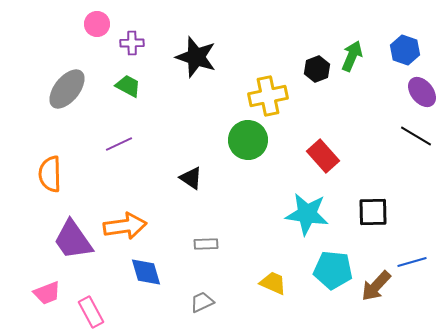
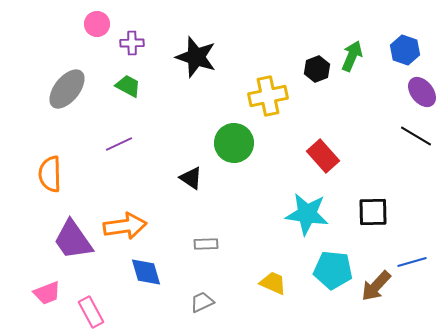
green circle: moved 14 px left, 3 px down
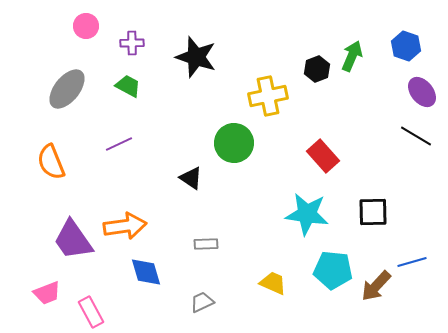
pink circle: moved 11 px left, 2 px down
blue hexagon: moved 1 px right, 4 px up
orange semicircle: moved 1 px right, 12 px up; rotated 21 degrees counterclockwise
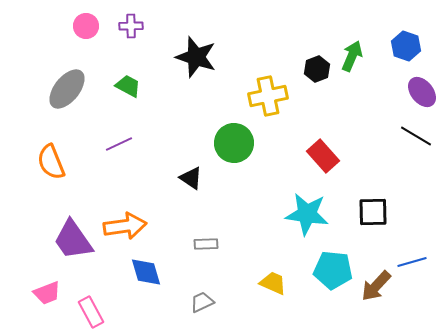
purple cross: moved 1 px left, 17 px up
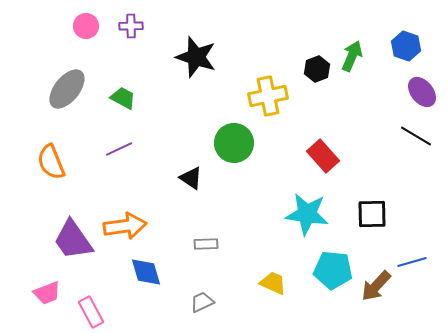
green trapezoid: moved 5 px left, 12 px down
purple line: moved 5 px down
black square: moved 1 px left, 2 px down
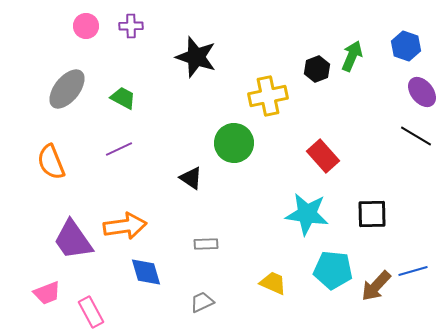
blue line: moved 1 px right, 9 px down
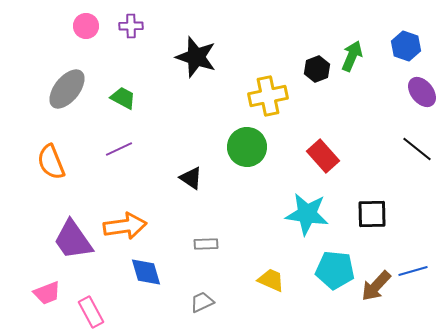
black line: moved 1 px right, 13 px down; rotated 8 degrees clockwise
green circle: moved 13 px right, 4 px down
cyan pentagon: moved 2 px right
yellow trapezoid: moved 2 px left, 3 px up
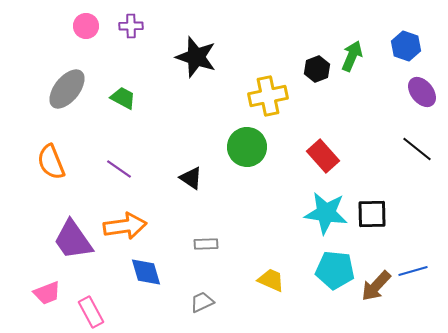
purple line: moved 20 px down; rotated 60 degrees clockwise
cyan star: moved 19 px right, 1 px up
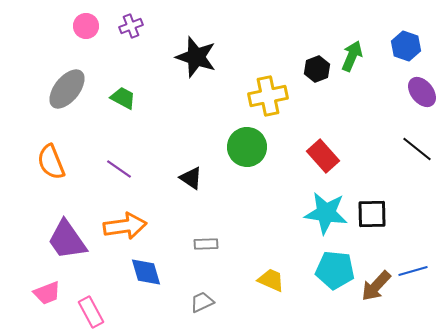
purple cross: rotated 20 degrees counterclockwise
purple trapezoid: moved 6 px left
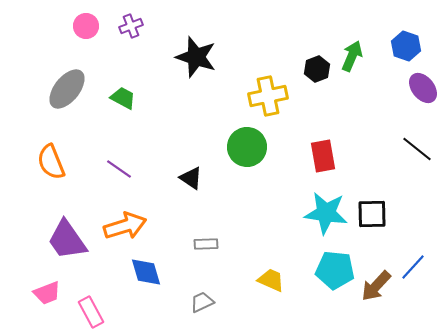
purple ellipse: moved 1 px right, 4 px up
red rectangle: rotated 32 degrees clockwise
orange arrow: rotated 9 degrees counterclockwise
blue line: moved 4 px up; rotated 32 degrees counterclockwise
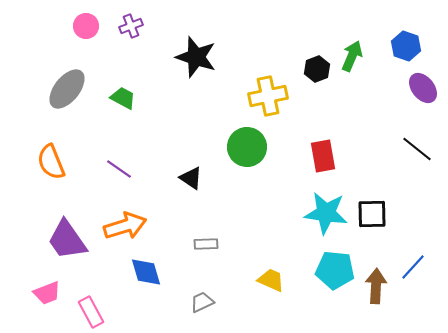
brown arrow: rotated 140 degrees clockwise
